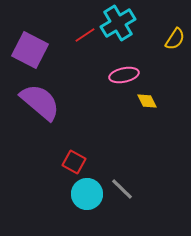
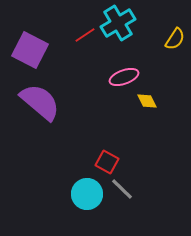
pink ellipse: moved 2 px down; rotated 8 degrees counterclockwise
red square: moved 33 px right
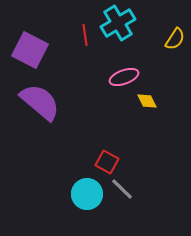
red line: rotated 65 degrees counterclockwise
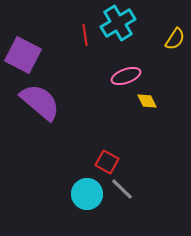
purple square: moved 7 px left, 5 px down
pink ellipse: moved 2 px right, 1 px up
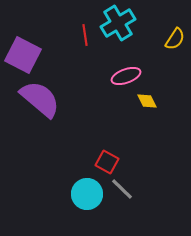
purple semicircle: moved 3 px up
